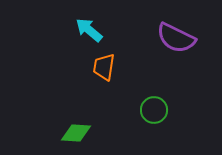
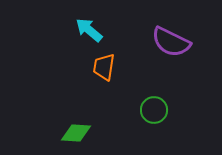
purple semicircle: moved 5 px left, 4 px down
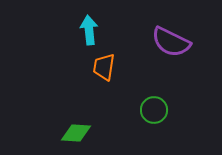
cyan arrow: rotated 44 degrees clockwise
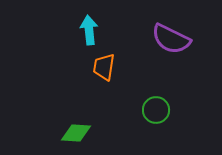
purple semicircle: moved 3 px up
green circle: moved 2 px right
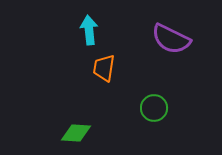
orange trapezoid: moved 1 px down
green circle: moved 2 px left, 2 px up
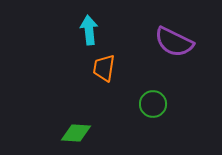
purple semicircle: moved 3 px right, 3 px down
green circle: moved 1 px left, 4 px up
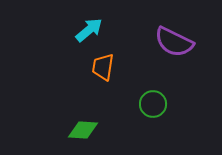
cyan arrow: rotated 56 degrees clockwise
orange trapezoid: moved 1 px left, 1 px up
green diamond: moved 7 px right, 3 px up
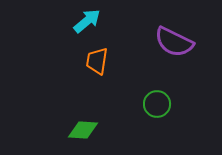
cyan arrow: moved 2 px left, 9 px up
orange trapezoid: moved 6 px left, 6 px up
green circle: moved 4 px right
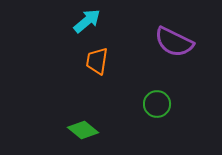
green diamond: rotated 36 degrees clockwise
